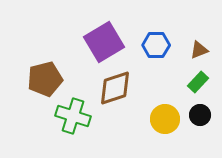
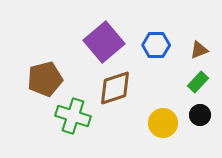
purple square: rotated 9 degrees counterclockwise
yellow circle: moved 2 px left, 4 px down
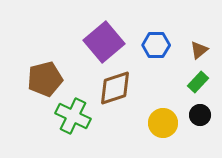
brown triangle: rotated 18 degrees counterclockwise
green cross: rotated 8 degrees clockwise
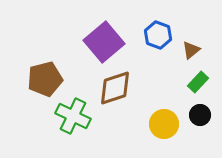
blue hexagon: moved 2 px right, 10 px up; rotated 20 degrees clockwise
brown triangle: moved 8 px left
yellow circle: moved 1 px right, 1 px down
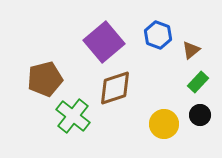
green cross: rotated 12 degrees clockwise
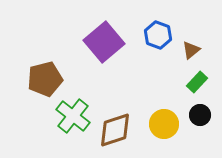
green rectangle: moved 1 px left
brown diamond: moved 42 px down
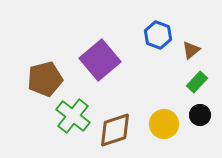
purple square: moved 4 px left, 18 px down
